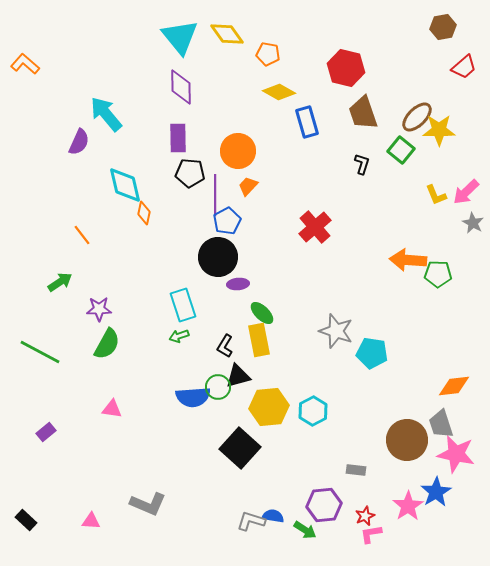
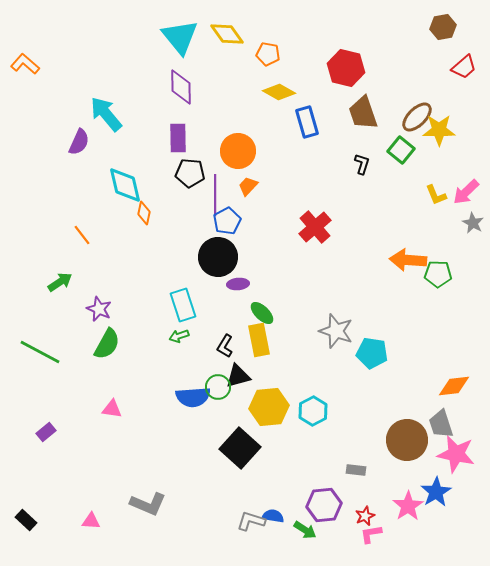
purple star at (99, 309): rotated 25 degrees clockwise
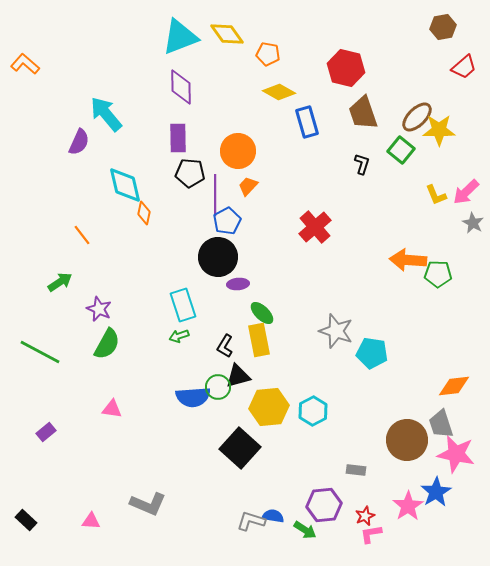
cyan triangle at (180, 37): rotated 48 degrees clockwise
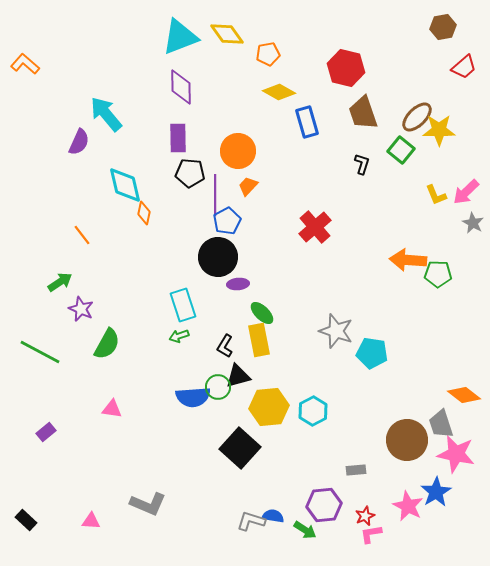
orange pentagon at (268, 54): rotated 20 degrees counterclockwise
purple star at (99, 309): moved 18 px left
orange diamond at (454, 386): moved 10 px right, 9 px down; rotated 44 degrees clockwise
gray rectangle at (356, 470): rotated 12 degrees counterclockwise
pink star at (408, 506): rotated 12 degrees counterclockwise
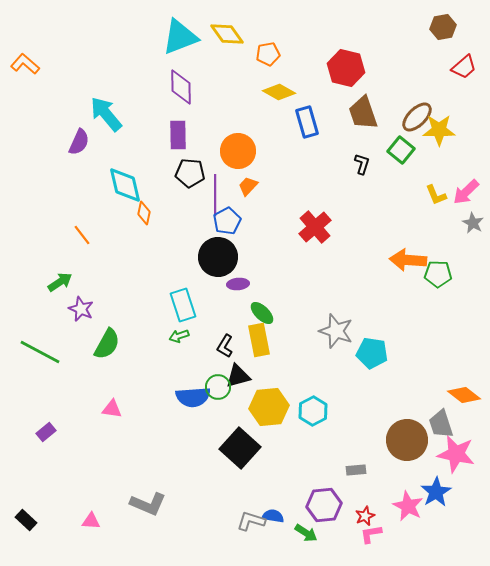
purple rectangle at (178, 138): moved 3 px up
green arrow at (305, 530): moved 1 px right, 3 px down
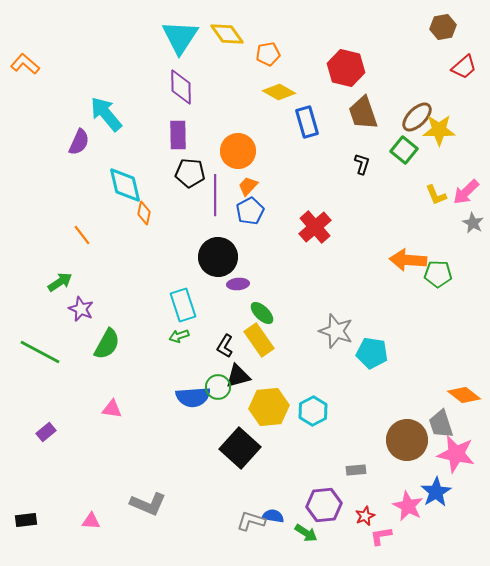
cyan triangle at (180, 37): rotated 36 degrees counterclockwise
green square at (401, 150): moved 3 px right
blue pentagon at (227, 221): moved 23 px right, 10 px up
yellow rectangle at (259, 340): rotated 24 degrees counterclockwise
black rectangle at (26, 520): rotated 50 degrees counterclockwise
pink L-shape at (371, 534): moved 10 px right, 2 px down
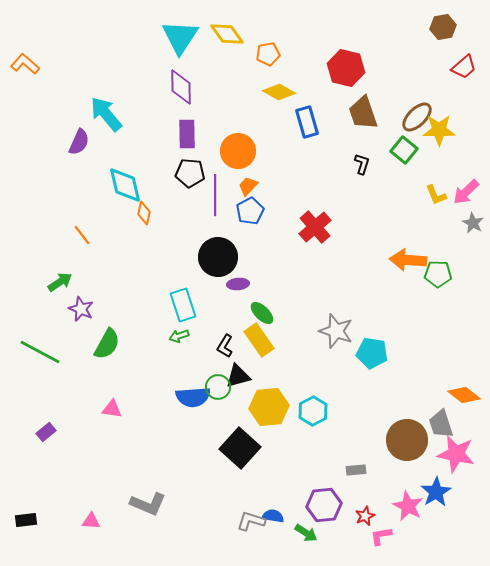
purple rectangle at (178, 135): moved 9 px right, 1 px up
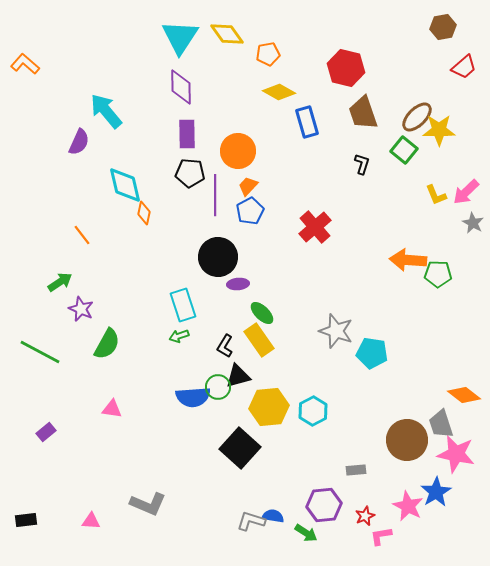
cyan arrow at (106, 114): moved 3 px up
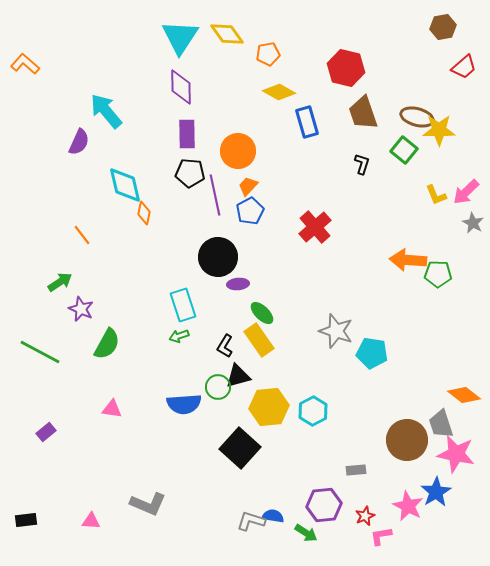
brown ellipse at (417, 117): rotated 60 degrees clockwise
purple line at (215, 195): rotated 12 degrees counterclockwise
blue semicircle at (193, 397): moved 9 px left, 7 px down
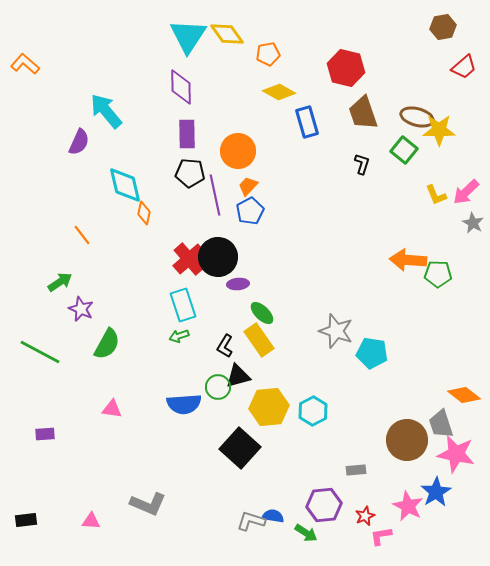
cyan triangle at (180, 37): moved 8 px right, 1 px up
red cross at (315, 227): moved 126 px left, 32 px down
purple rectangle at (46, 432): moved 1 px left, 2 px down; rotated 36 degrees clockwise
